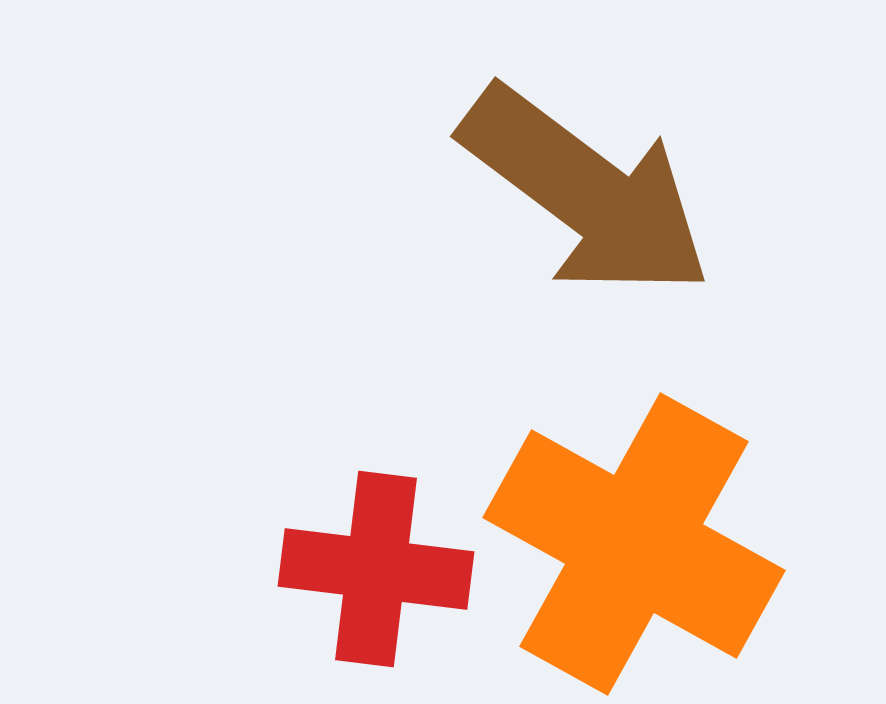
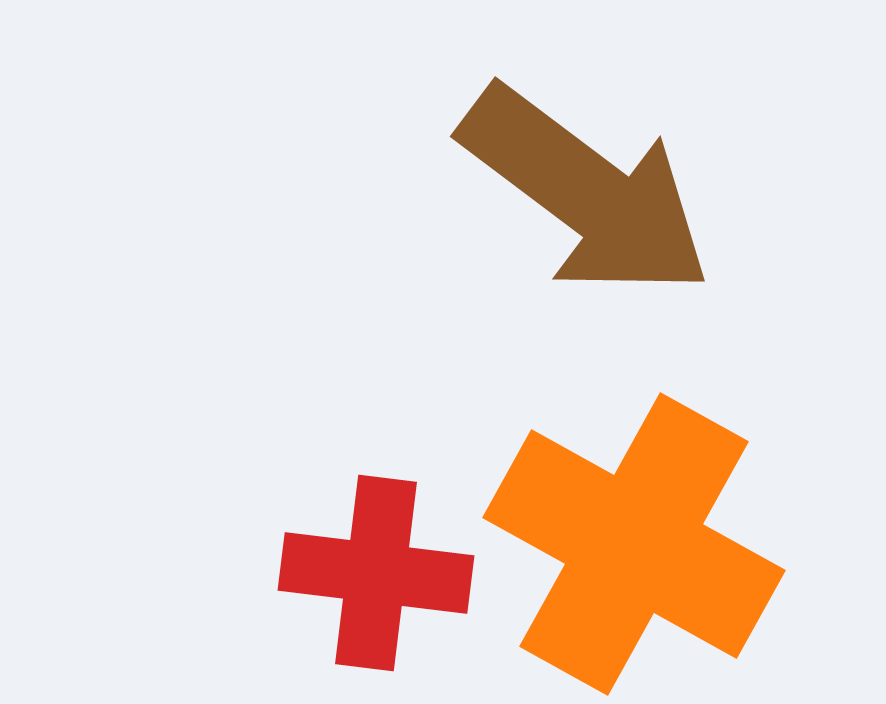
red cross: moved 4 px down
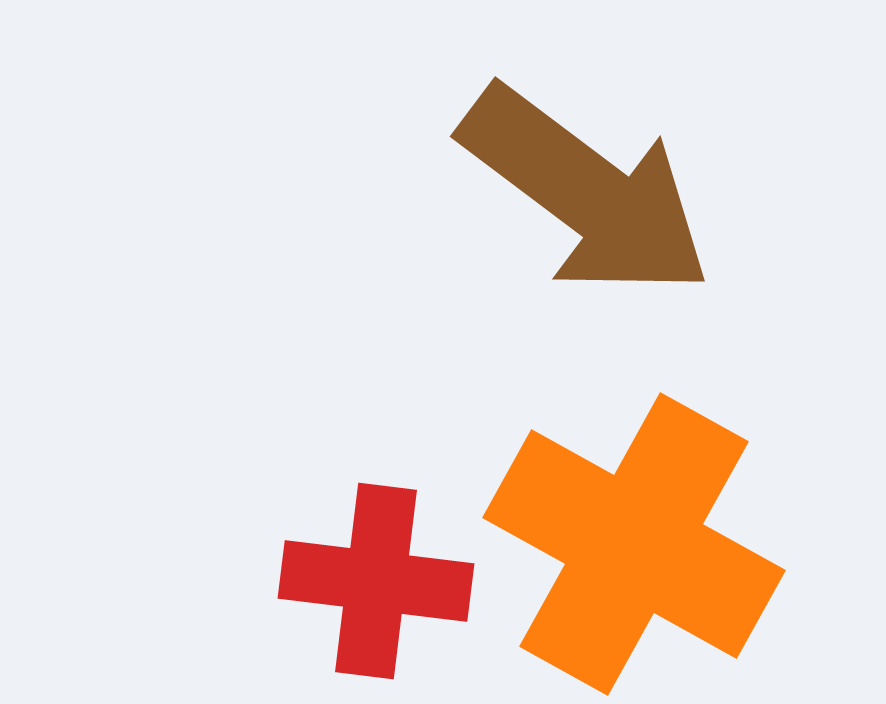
red cross: moved 8 px down
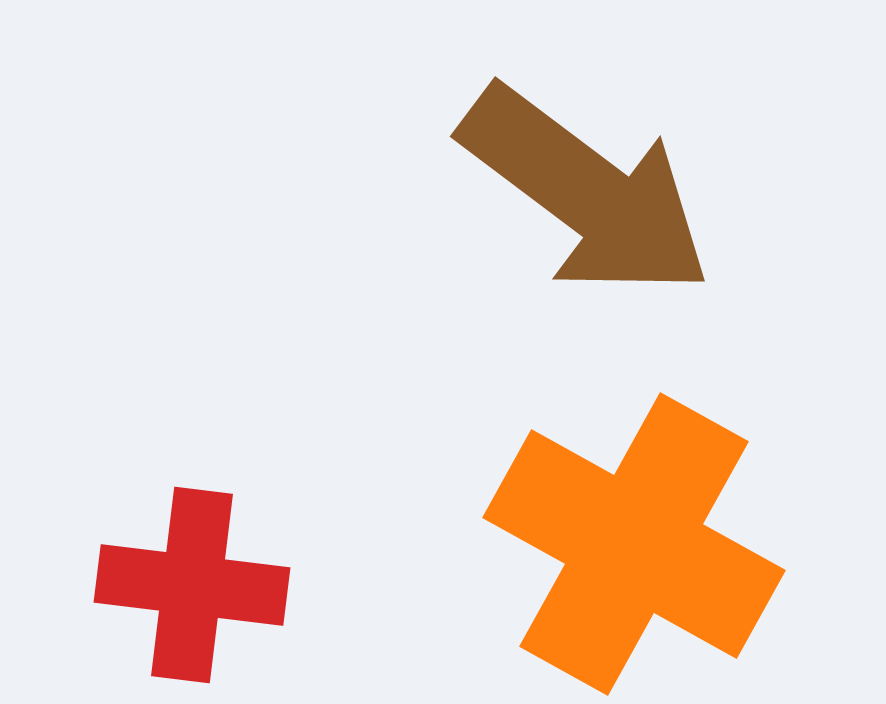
red cross: moved 184 px left, 4 px down
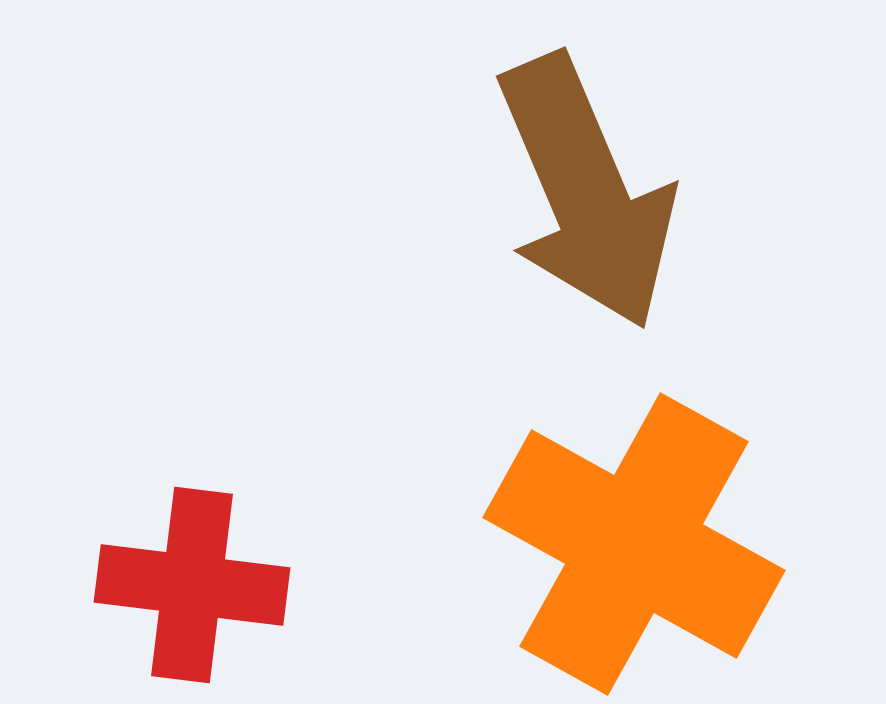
brown arrow: rotated 30 degrees clockwise
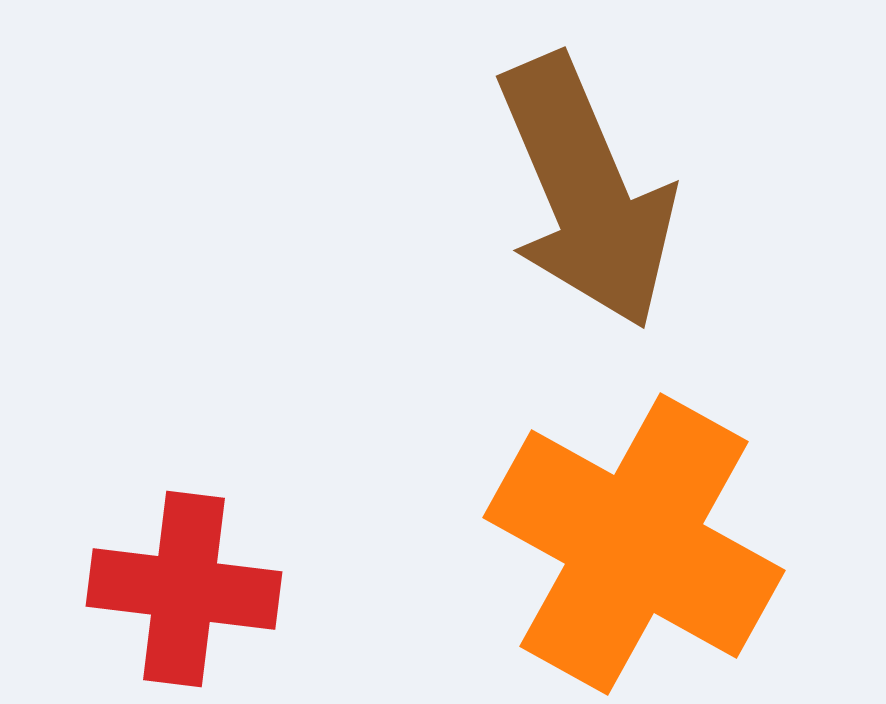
red cross: moved 8 px left, 4 px down
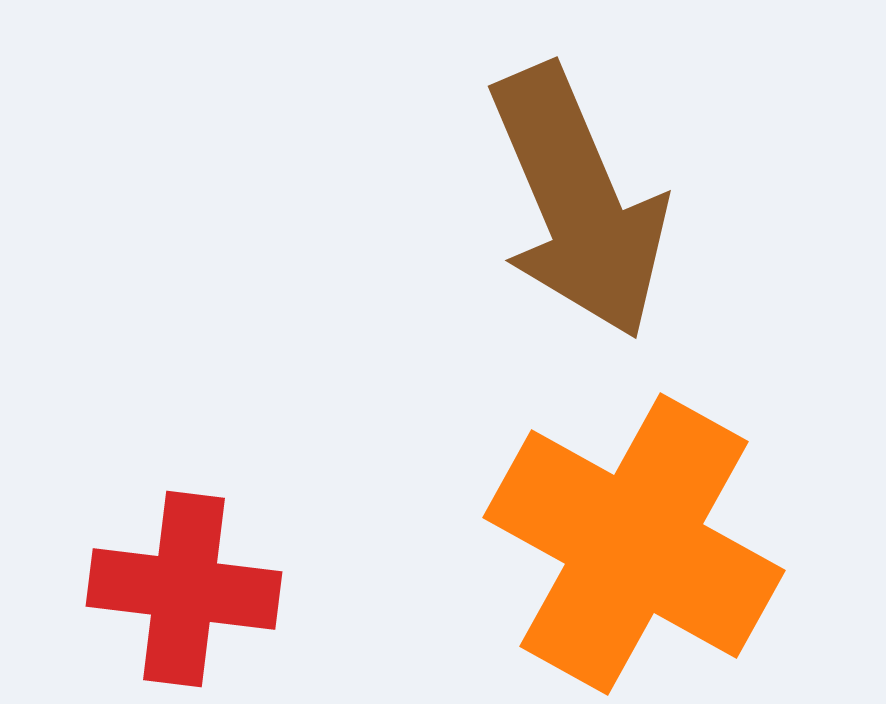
brown arrow: moved 8 px left, 10 px down
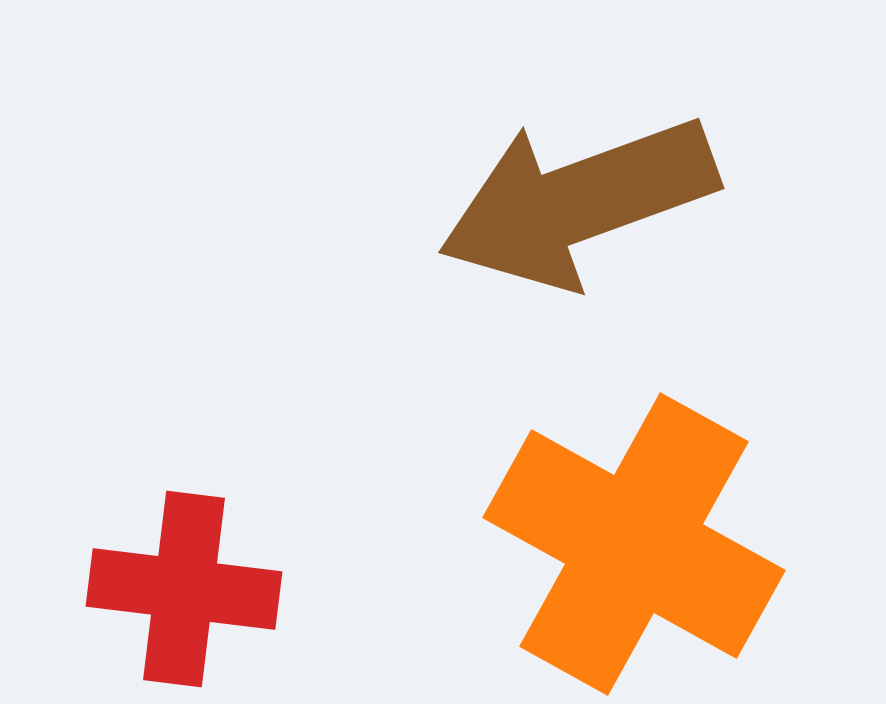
brown arrow: rotated 93 degrees clockwise
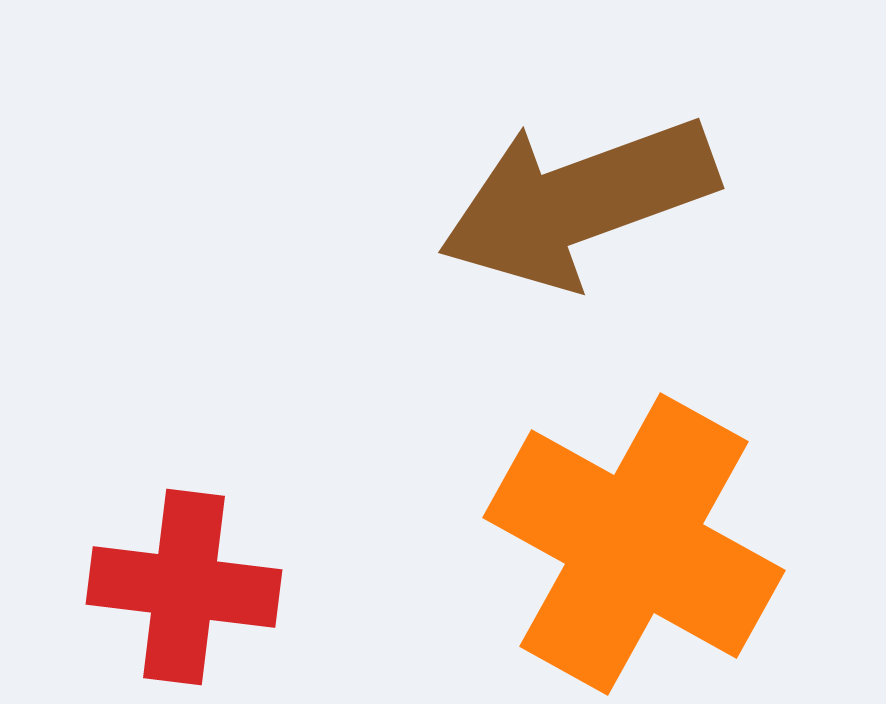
red cross: moved 2 px up
